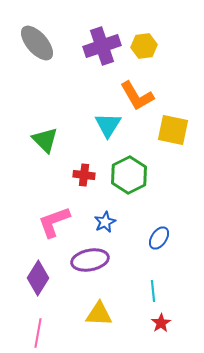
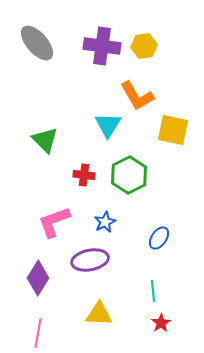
purple cross: rotated 27 degrees clockwise
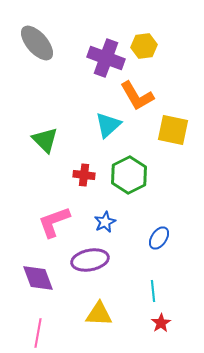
purple cross: moved 4 px right, 12 px down; rotated 12 degrees clockwise
cyan triangle: rotated 16 degrees clockwise
purple diamond: rotated 52 degrees counterclockwise
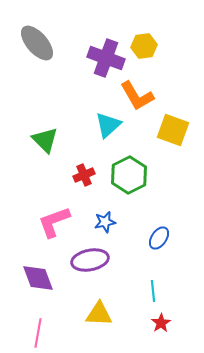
yellow square: rotated 8 degrees clockwise
red cross: rotated 30 degrees counterclockwise
blue star: rotated 15 degrees clockwise
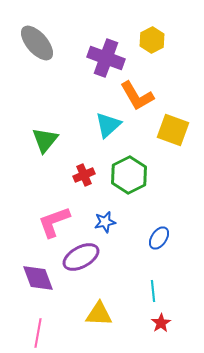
yellow hexagon: moved 8 px right, 6 px up; rotated 20 degrees counterclockwise
green triangle: rotated 24 degrees clockwise
purple ellipse: moved 9 px left, 3 px up; rotated 18 degrees counterclockwise
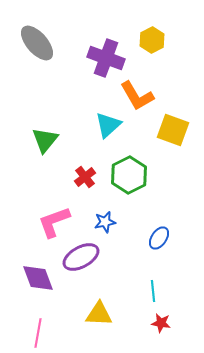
red cross: moved 1 px right, 2 px down; rotated 15 degrees counterclockwise
red star: rotated 30 degrees counterclockwise
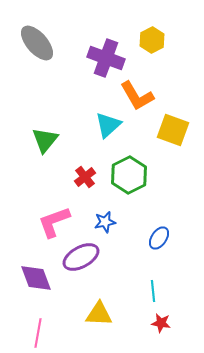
purple diamond: moved 2 px left
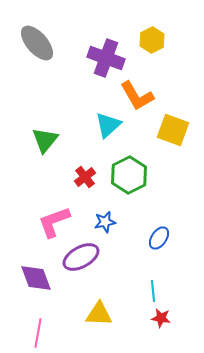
red star: moved 5 px up
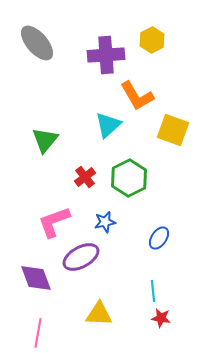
purple cross: moved 3 px up; rotated 24 degrees counterclockwise
green hexagon: moved 3 px down
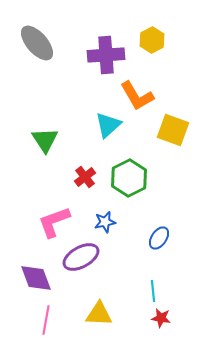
green triangle: rotated 12 degrees counterclockwise
pink line: moved 8 px right, 13 px up
